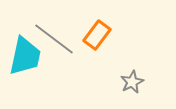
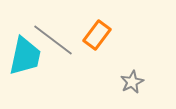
gray line: moved 1 px left, 1 px down
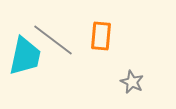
orange rectangle: moved 4 px right, 1 px down; rotated 32 degrees counterclockwise
gray star: rotated 20 degrees counterclockwise
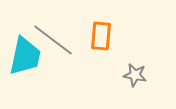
gray star: moved 3 px right, 7 px up; rotated 15 degrees counterclockwise
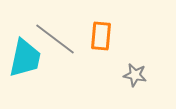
gray line: moved 2 px right, 1 px up
cyan trapezoid: moved 2 px down
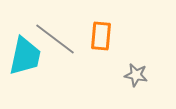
cyan trapezoid: moved 2 px up
gray star: moved 1 px right
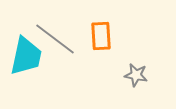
orange rectangle: rotated 8 degrees counterclockwise
cyan trapezoid: moved 1 px right
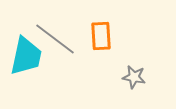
gray star: moved 2 px left, 2 px down
